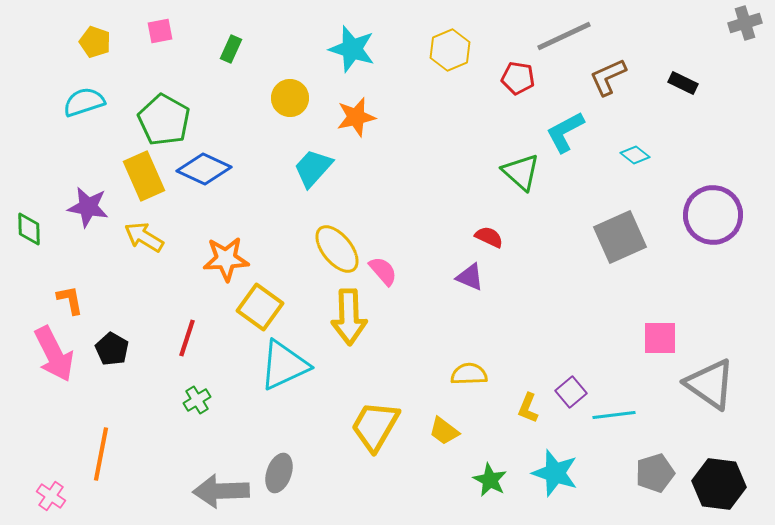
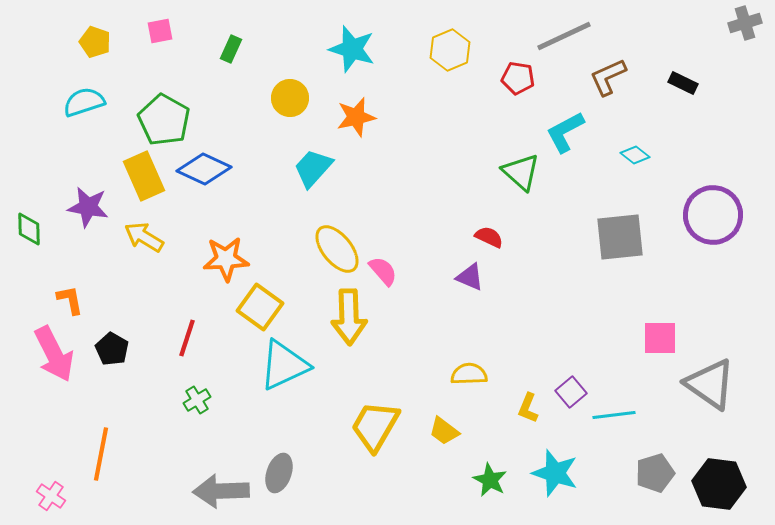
gray square at (620, 237): rotated 18 degrees clockwise
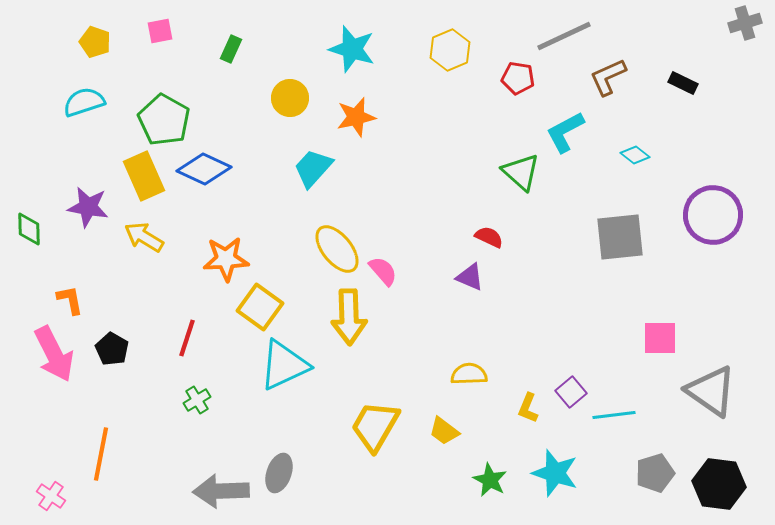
gray triangle at (710, 384): moved 1 px right, 7 px down
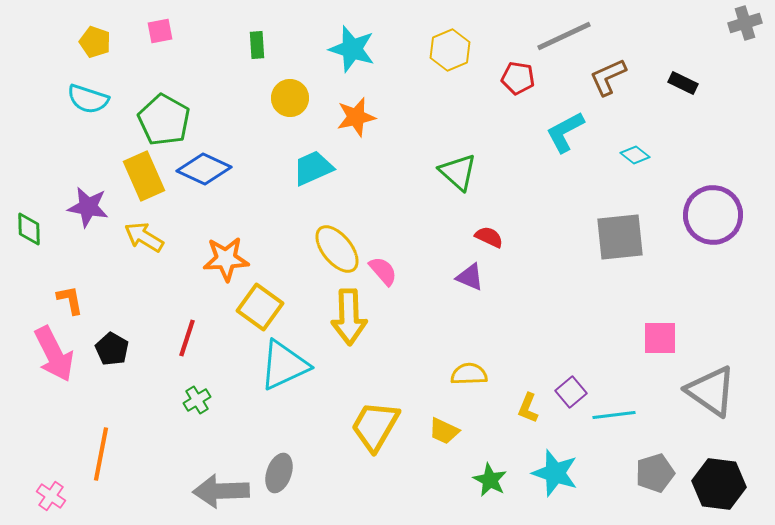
green rectangle at (231, 49): moved 26 px right, 4 px up; rotated 28 degrees counterclockwise
cyan semicircle at (84, 102): moved 4 px right, 3 px up; rotated 144 degrees counterclockwise
cyan trapezoid at (313, 168): rotated 24 degrees clockwise
green triangle at (521, 172): moved 63 px left
yellow trapezoid at (444, 431): rotated 12 degrees counterclockwise
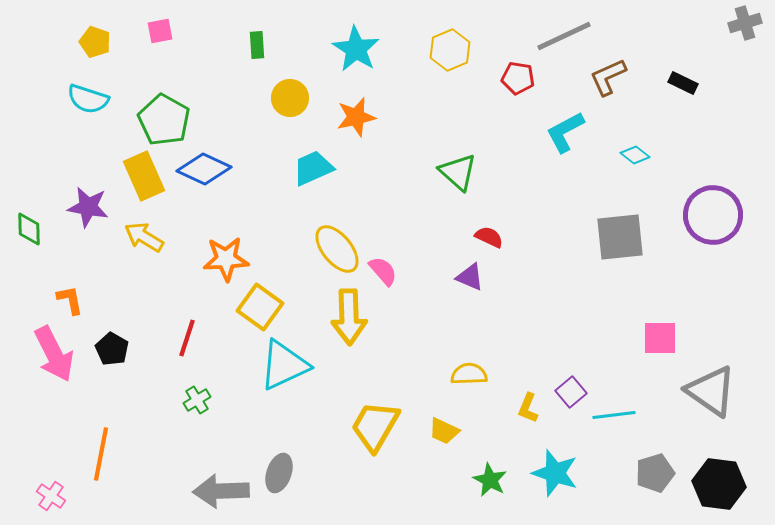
cyan star at (352, 49): moved 4 px right; rotated 15 degrees clockwise
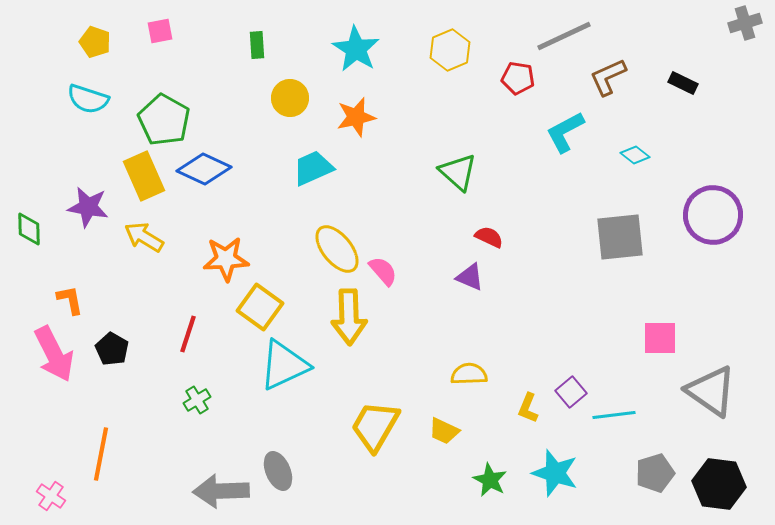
red line at (187, 338): moved 1 px right, 4 px up
gray ellipse at (279, 473): moved 1 px left, 2 px up; rotated 42 degrees counterclockwise
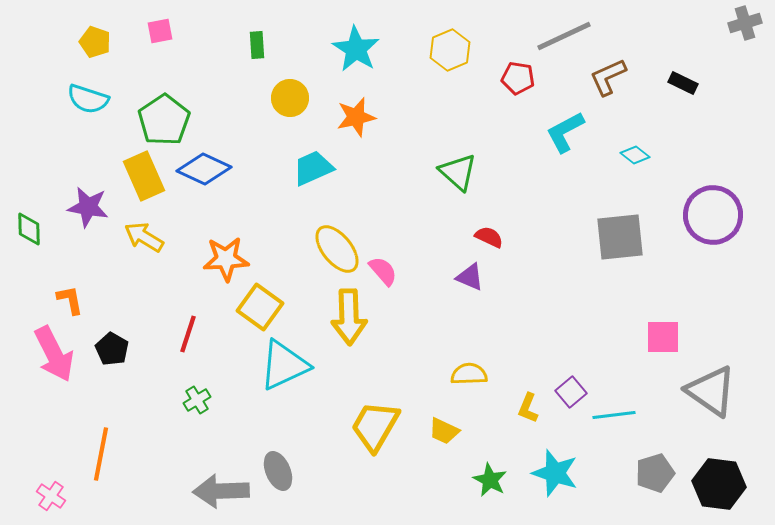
green pentagon at (164, 120): rotated 9 degrees clockwise
pink square at (660, 338): moved 3 px right, 1 px up
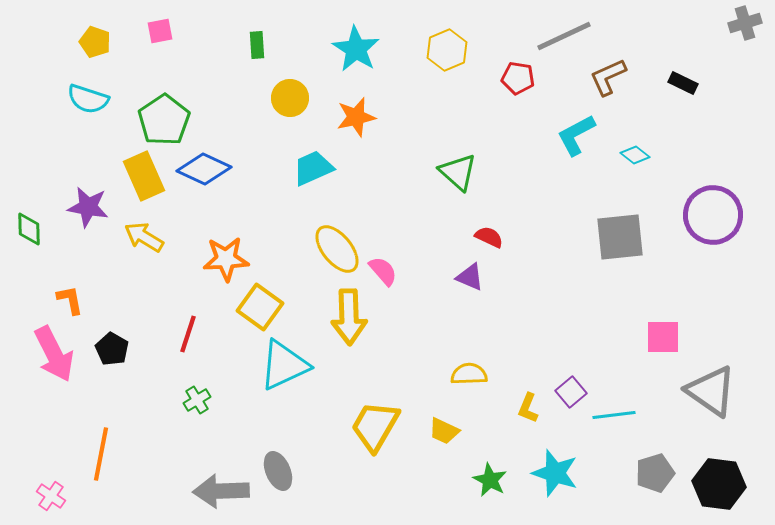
yellow hexagon at (450, 50): moved 3 px left
cyan L-shape at (565, 132): moved 11 px right, 3 px down
